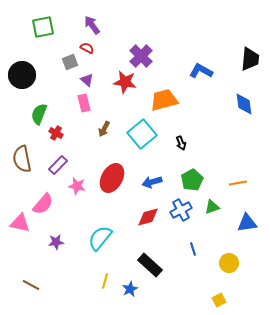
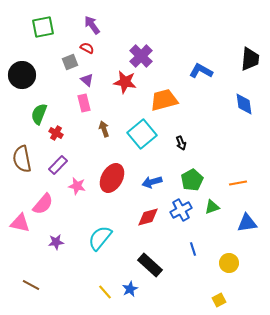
brown arrow: rotated 133 degrees clockwise
yellow line: moved 11 px down; rotated 56 degrees counterclockwise
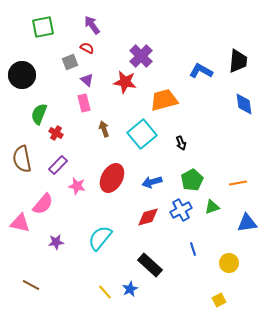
black trapezoid: moved 12 px left, 2 px down
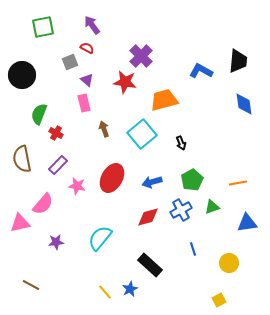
pink triangle: rotated 25 degrees counterclockwise
